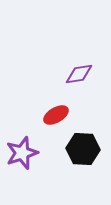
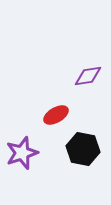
purple diamond: moved 9 px right, 2 px down
black hexagon: rotated 8 degrees clockwise
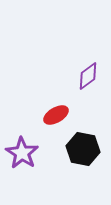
purple diamond: rotated 28 degrees counterclockwise
purple star: rotated 20 degrees counterclockwise
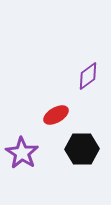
black hexagon: moved 1 px left; rotated 12 degrees counterclockwise
